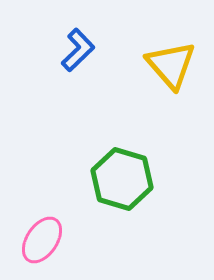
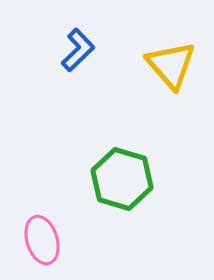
pink ellipse: rotated 51 degrees counterclockwise
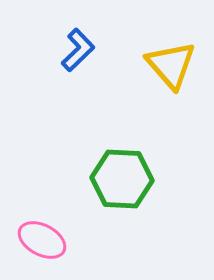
green hexagon: rotated 14 degrees counterclockwise
pink ellipse: rotated 45 degrees counterclockwise
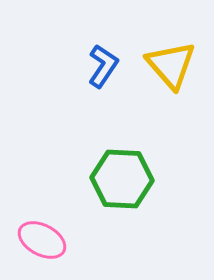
blue L-shape: moved 25 px right, 16 px down; rotated 12 degrees counterclockwise
